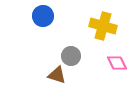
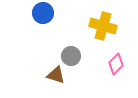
blue circle: moved 3 px up
pink diamond: moved 1 px left, 1 px down; rotated 70 degrees clockwise
brown triangle: moved 1 px left
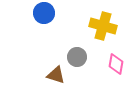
blue circle: moved 1 px right
gray circle: moved 6 px right, 1 px down
pink diamond: rotated 35 degrees counterclockwise
